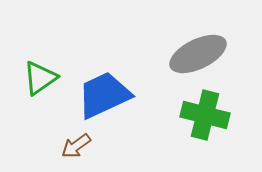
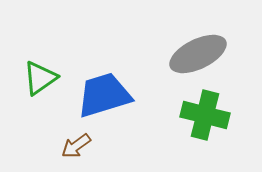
blue trapezoid: rotated 8 degrees clockwise
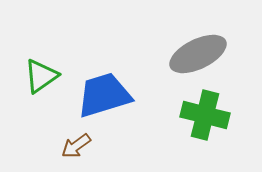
green triangle: moved 1 px right, 2 px up
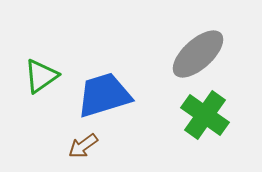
gray ellipse: rotated 16 degrees counterclockwise
green cross: rotated 21 degrees clockwise
brown arrow: moved 7 px right
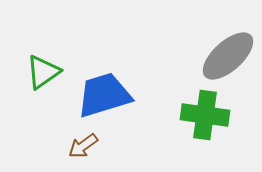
gray ellipse: moved 30 px right, 2 px down
green triangle: moved 2 px right, 4 px up
green cross: rotated 27 degrees counterclockwise
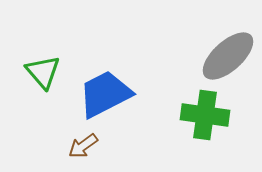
green triangle: rotated 36 degrees counterclockwise
blue trapezoid: moved 1 px right, 1 px up; rotated 10 degrees counterclockwise
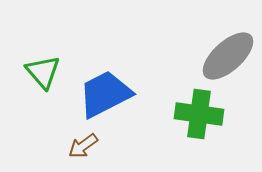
green cross: moved 6 px left, 1 px up
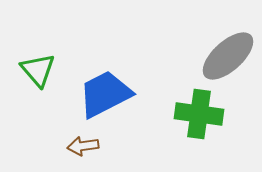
green triangle: moved 5 px left, 2 px up
brown arrow: rotated 28 degrees clockwise
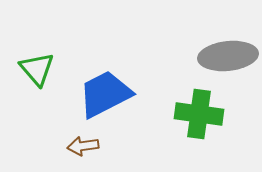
gray ellipse: rotated 36 degrees clockwise
green triangle: moved 1 px left, 1 px up
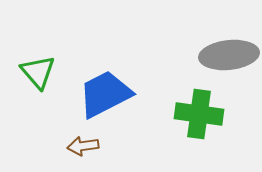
gray ellipse: moved 1 px right, 1 px up
green triangle: moved 1 px right, 3 px down
